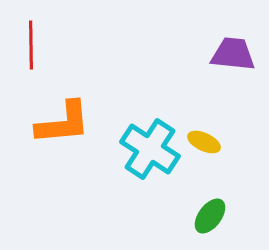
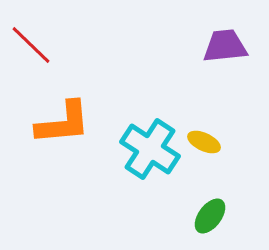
red line: rotated 45 degrees counterclockwise
purple trapezoid: moved 8 px left, 8 px up; rotated 12 degrees counterclockwise
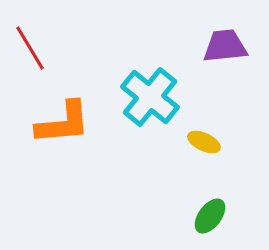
red line: moved 1 px left, 3 px down; rotated 15 degrees clockwise
cyan cross: moved 52 px up; rotated 6 degrees clockwise
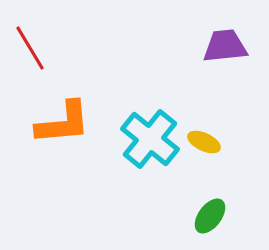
cyan cross: moved 42 px down
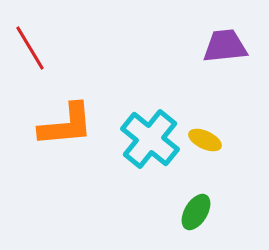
orange L-shape: moved 3 px right, 2 px down
yellow ellipse: moved 1 px right, 2 px up
green ellipse: moved 14 px left, 4 px up; rotated 6 degrees counterclockwise
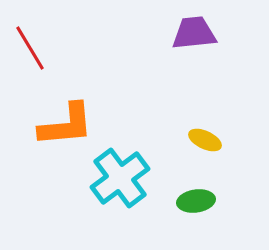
purple trapezoid: moved 31 px left, 13 px up
cyan cross: moved 30 px left, 39 px down; rotated 14 degrees clockwise
green ellipse: moved 11 px up; rotated 51 degrees clockwise
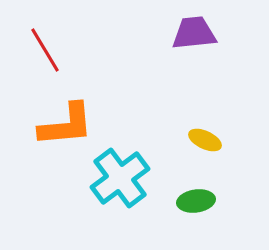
red line: moved 15 px right, 2 px down
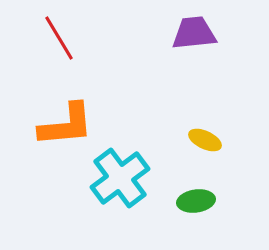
red line: moved 14 px right, 12 px up
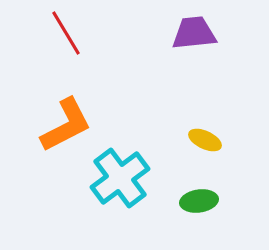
red line: moved 7 px right, 5 px up
orange L-shape: rotated 22 degrees counterclockwise
green ellipse: moved 3 px right
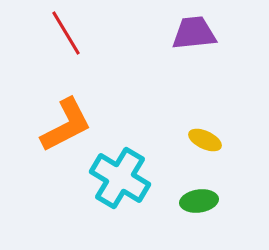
cyan cross: rotated 22 degrees counterclockwise
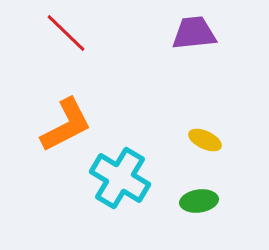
red line: rotated 15 degrees counterclockwise
